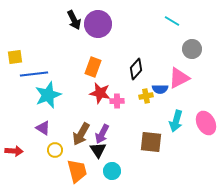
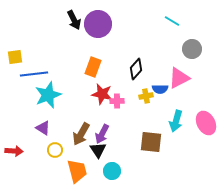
red star: moved 2 px right, 1 px down
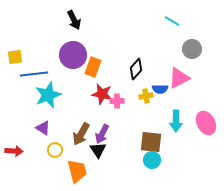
purple circle: moved 25 px left, 31 px down
cyan arrow: rotated 15 degrees counterclockwise
cyan circle: moved 40 px right, 11 px up
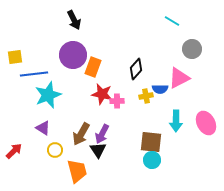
red arrow: rotated 48 degrees counterclockwise
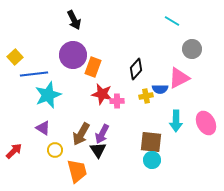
yellow square: rotated 35 degrees counterclockwise
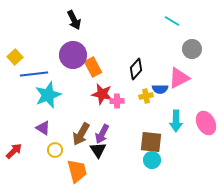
orange rectangle: rotated 48 degrees counterclockwise
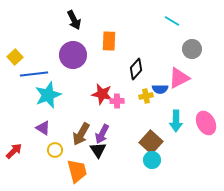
orange rectangle: moved 16 px right, 26 px up; rotated 30 degrees clockwise
brown square: rotated 35 degrees clockwise
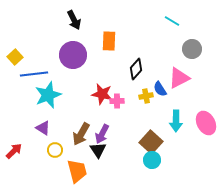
blue semicircle: rotated 56 degrees clockwise
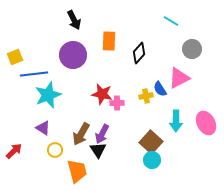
cyan line: moved 1 px left
yellow square: rotated 21 degrees clockwise
black diamond: moved 3 px right, 16 px up
pink cross: moved 2 px down
